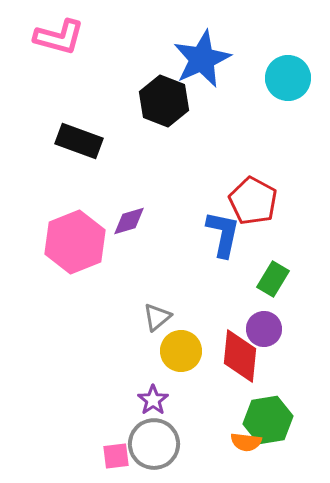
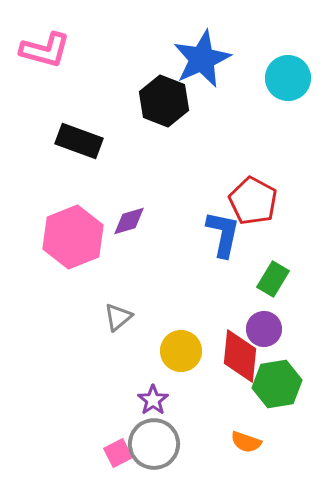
pink L-shape: moved 14 px left, 13 px down
pink hexagon: moved 2 px left, 5 px up
gray triangle: moved 39 px left
green hexagon: moved 9 px right, 36 px up
orange semicircle: rotated 12 degrees clockwise
pink square: moved 2 px right, 3 px up; rotated 20 degrees counterclockwise
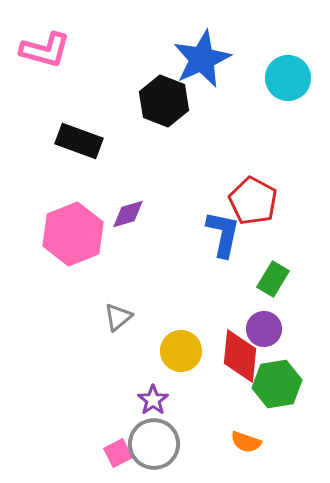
purple diamond: moved 1 px left, 7 px up
pink hexagon: moved 3 px up
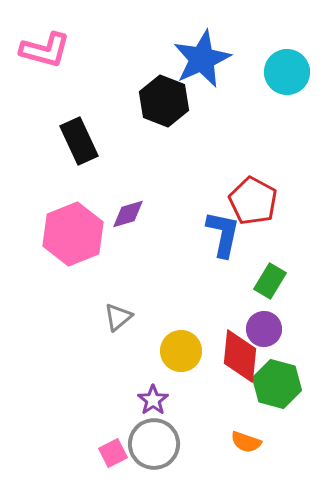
cyan circle: moved 1 px left, 6 px up
black rectangle: rotated 45 degrees clockwise
green rectangle: moved 3 px left, 2 px down
green hexagon: rotated 24 degrees clockwise
pink square: moved 5 px left
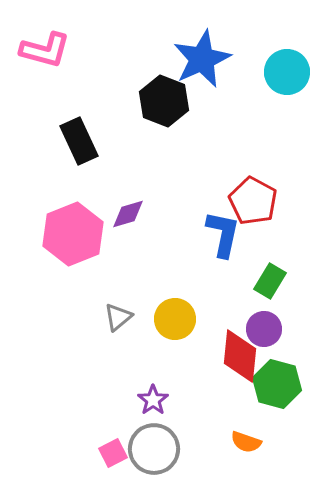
yellow circle: moved 6 px left, 32 px up
gray circle: moved 5 px down
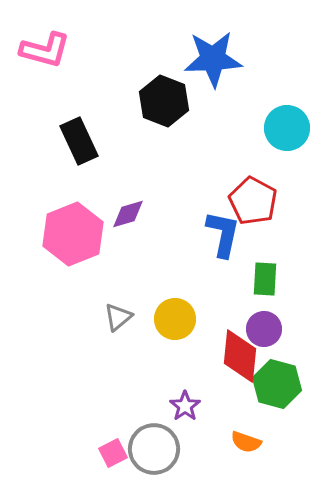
blue star: moved 11 px right; rotated 22 degrees clockwise
cyan circle: moved 56 px down
green rectangle: moved 5 px left, 2 px up; rotated 28 degrees counterclockwise
purple star: moved 32 px right, 6 px down
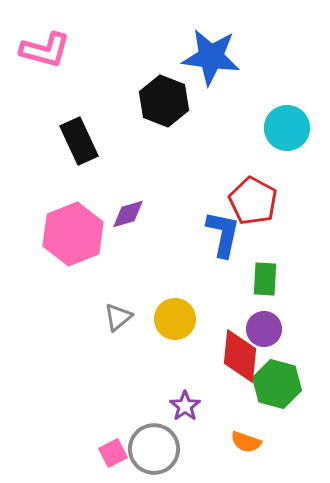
blue star: moved 2 px left, 2 px up; rotated 10 degrees clockwise
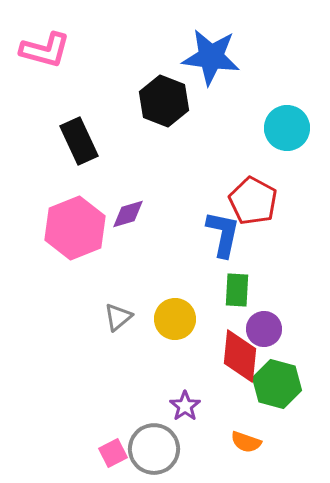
pink hexagon: moved 2 px right, 6 px up
green rectangle: moved 28 px left, 11 px down
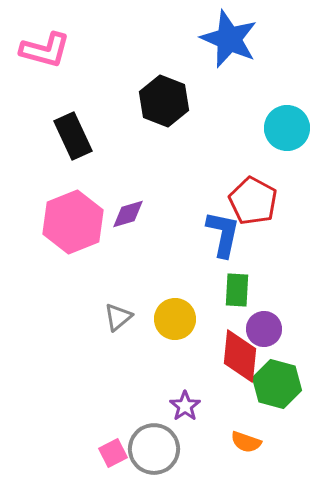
blue star: moved 18 px right, 18 px up; rotated 16 degrees clockwise
black rectangle: moved 6 px left, 5 px up
pink hexagon: moved 2 px left, 6 px up
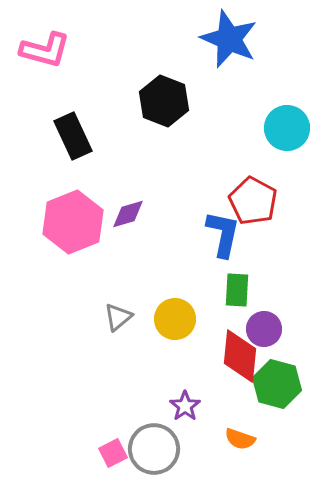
orange semicircle: moved 6 px left, 3 px up
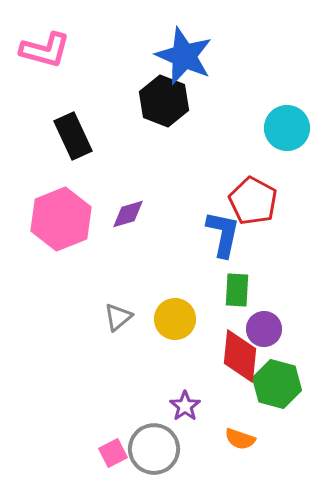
blue star: moved 45 px left, 17 px down
pink hexagon: moved 12 px left, 3 px up
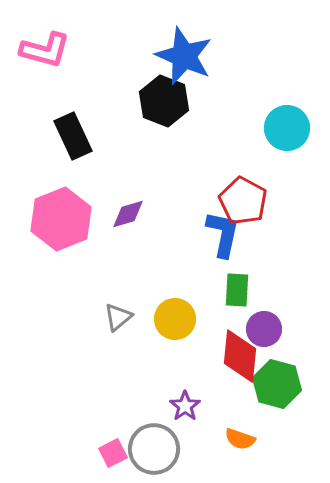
red pentagon: moved 10 px left
